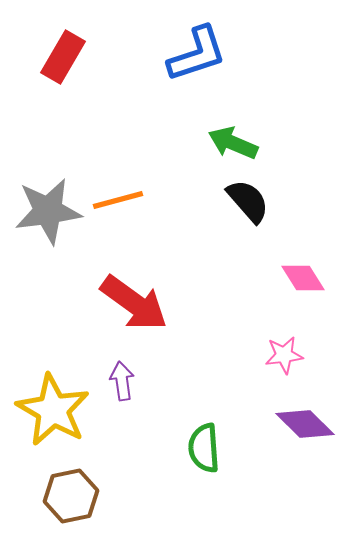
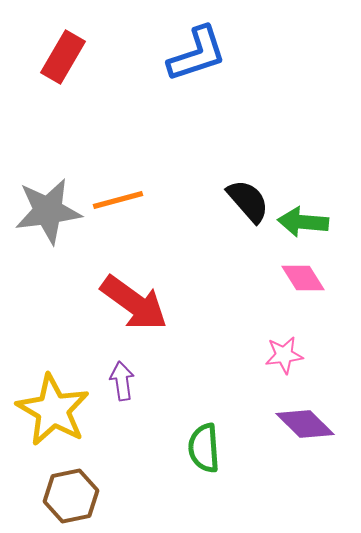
green arrow: moved 70 px right, 79 px down; rotated 18 degrees counterclockwise
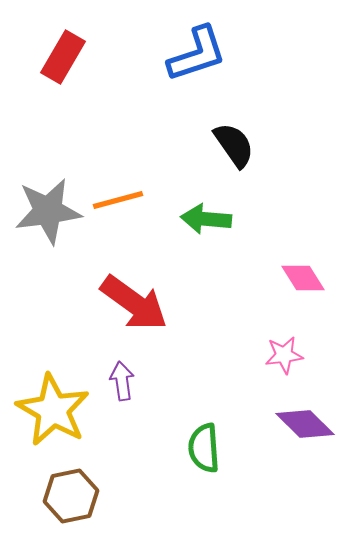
black semicircle: moved 14 px left, 56 px up; rotated 6 degrees clockwise
green arrow: moved 97 px left, 3 px up
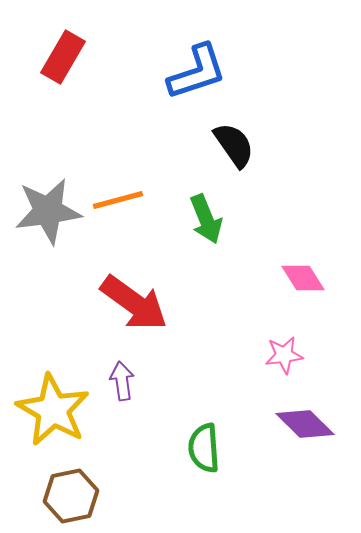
blue L-shape: moved 18 px down
green arrow: rotated 117 degrees counterclockwise
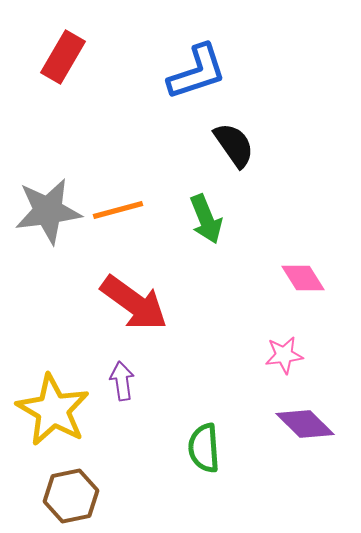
orange line: moved 10 px down
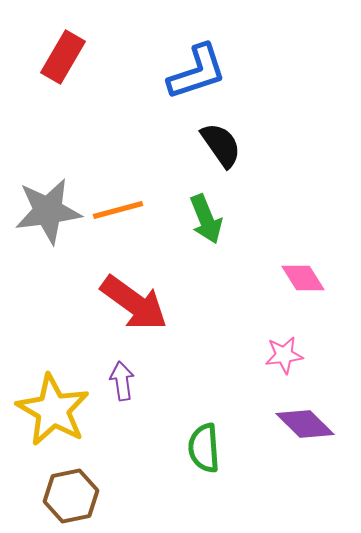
black semicircle: moved 13 px left
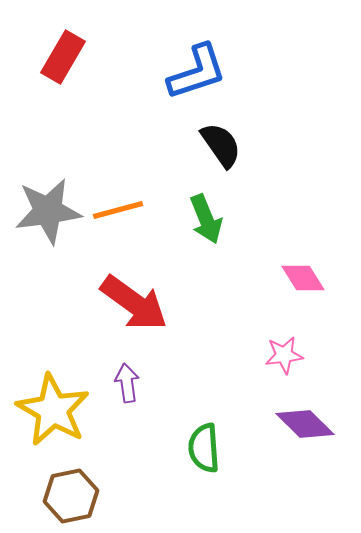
purple arrow: moved 5 px right, 2 px down
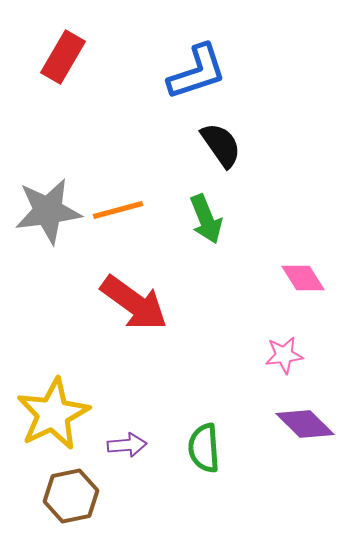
purple arrow: moved 62 px down; rotated 93 degrees clockwise
yellow star: moved 4 px down; rotated 16 degrees clockwise
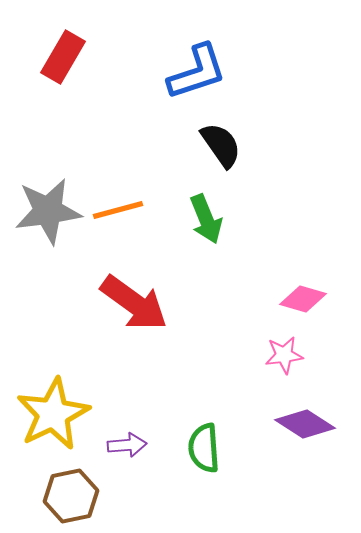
pink diamond: moved 21 px down; rotated 42 degrees counterclockwise
purple diamond: rotated 12 degrees counterclockwise
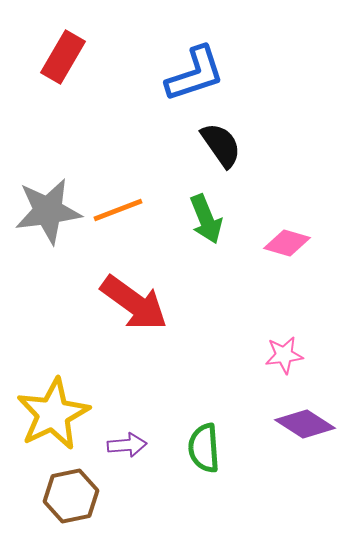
blue L-shape: moved 2 px left, 2 px down
orange line: rotated 6 degrees counterclockwise
pink diamond: moved 16 px left, 56 px up
